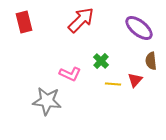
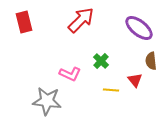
red triangle: rotated 21 degrees counterclockwise
yellow line: moved 2 px left, 6 px down
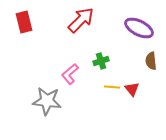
purple ellipse: rotated 12 degrees counterclockwise
green cross: rotated 28 degrees clockwise
pink L-shape: rotated 115 degrees clockwise
red triangle: moved 3 px left, 9 px down
yellow line: moved 1 px right, 3 px up
